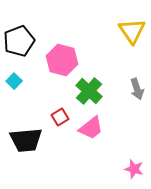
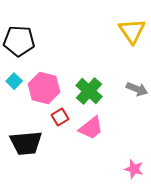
black pentagon: rotated 24 degrees clockwise
pink hexagon: moved 18 px left, 28 px down
gray arrow: rotated 50 degrees counterclockwise
black trapezoid: moved 3 px down
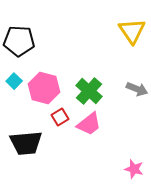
pink trapezoid: moved 2 px left, 4 px up
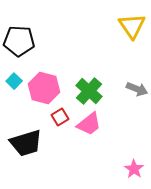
yellow triangle: moved 5 px up
black trapezoid: rotated 12 degrees counterclockwise
pink star: rotated 18 degrees clockwise
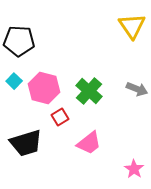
pink trapezoid: moved 19 px down
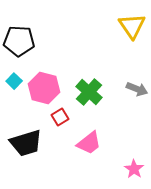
green cross: moved 1 px down
